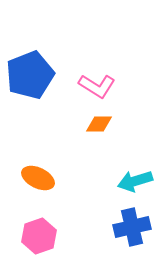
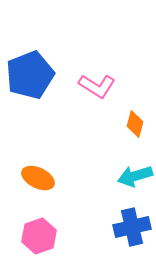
orange diamond: moved 36 px right; rotated 76 degrees counterclockwise
cyan arrow: moved 5 px up
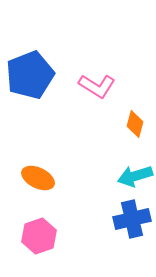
blue cross: moved 8 px up
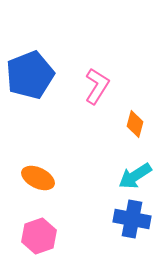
pink L-shape: rotated 90 degrees counterclockwise
cyan arrow: rotated 16 degrees counterclockwise
blue cross: rotated 24 degrees clockwise
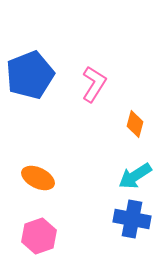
pink L-shape: moved 3 px left, 2 px up
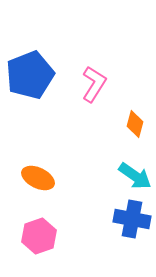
cyan arrow: rotated 112 degrees counterclockwise
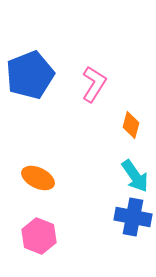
orange diamond: moved 4 px left, 1 px down
cyan arrow: rotated 20 degrees clockwise
blue cross: moved 1 px right, 2 px up
pink hexagon: rotated 20 degrees counterclockwise
